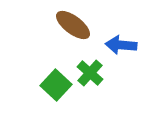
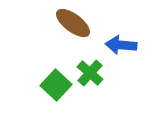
brown ellipse: moved 2 px up
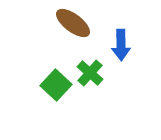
blue arrow: rotated 96 degrees counterclockwise
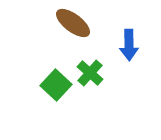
blue arrow: moved 8 px right
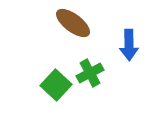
green cross: rotated 20 degrees clockwise
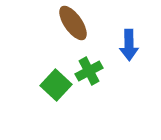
brown ellipse: rotated 18 degrees clockwise
green cross: moved 1 px left, 2 px up
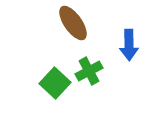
green square: moved 1 px left, 2 px up
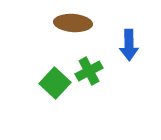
brown ellipse: rotated 51 degrees counterclockwise
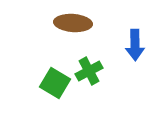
blue arrow: moved 6 px right
green square: rotated 12 degrees counterclockwise
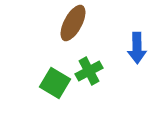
brown ellipse: rotated 66 degrees counterclockwise
blue arrow: moved 2 px right, 3 px down
